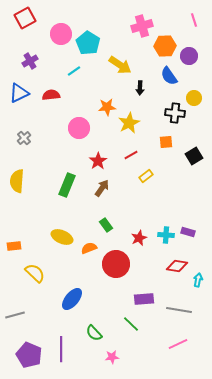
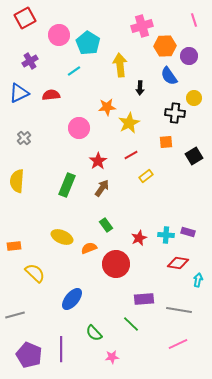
pink circle at (61, 34): moved 2 px left, 1 px down
yellow arrow at (120, 65): rotated 130 degrees counterclockwise
red diamond at (177, 266): moved 1 px right, 3 px up
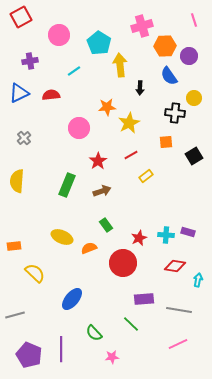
red square at (25, 18): moved 4 px left, 1 px up
cyan pentagon at (88, 43): moved 11 px right
purple cross at (30, 61): rotated 21 degrees clockwise
brown arrow at (102, 188): moved 3 px down; rotated 36 degrees clockwise
red diamond at (178, 263): moved 3 px left, 3 px down
red circle at (116, 264): moved 7 px right, 1 px up
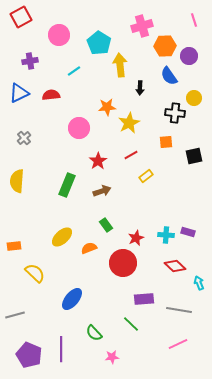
black square at (194, 156): rotated 18 degrees clockwise
yellow ellipse at (62, 237): rotated 65 degrees counterclockwise
red star at (139, 238): moved 3 px left
red diamond at (175, 266): rotated 35 degrees clockwise
cyan arrow at (198, 280): moved 1 px right, 3 px down; rotated 32 degrees counterclockwise
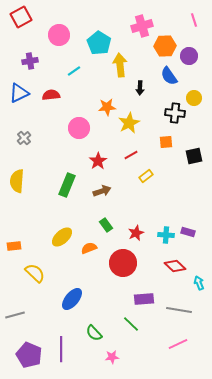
red star at (136, 238): moved 5 px up
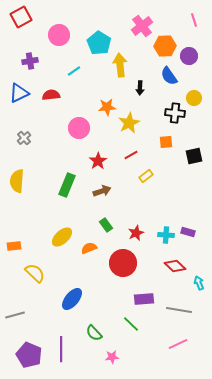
pink cross at (142, 26): rotated 20 degrees counterclockwise
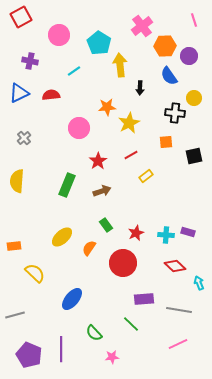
purple cross at (30, 61): rotated 21 degrees clockwise
orange semicircle at (89, 248): rotated 35 degrees counterclockwise
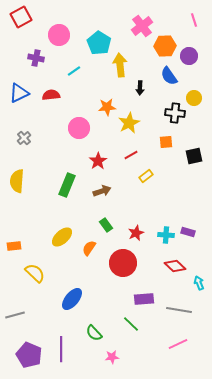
purple cross at (30, 61): moved 6 px right, 3 px up
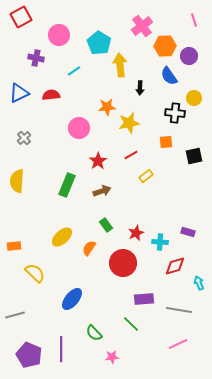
yellow star at (129, 123): rotated 15 degrees clockwise
cyan cross at (166, 235): moved 6 px left, 7 px down
red diamond at (175, 266): rotated 60 degrees counterclockwise
